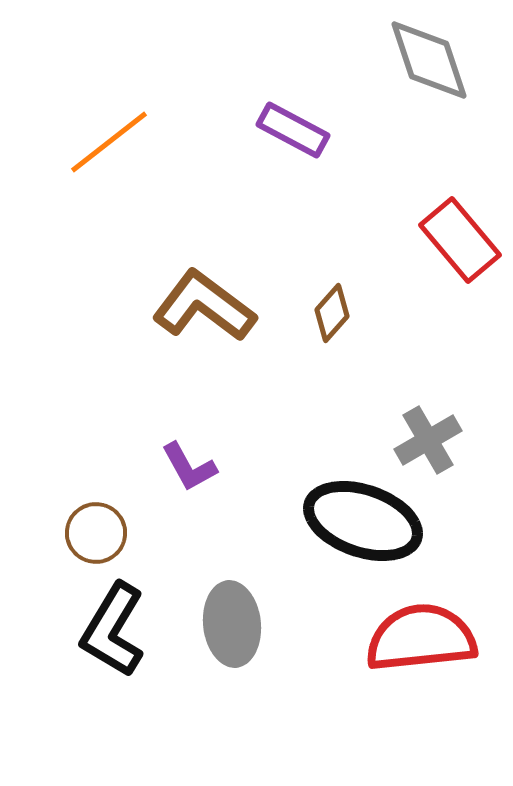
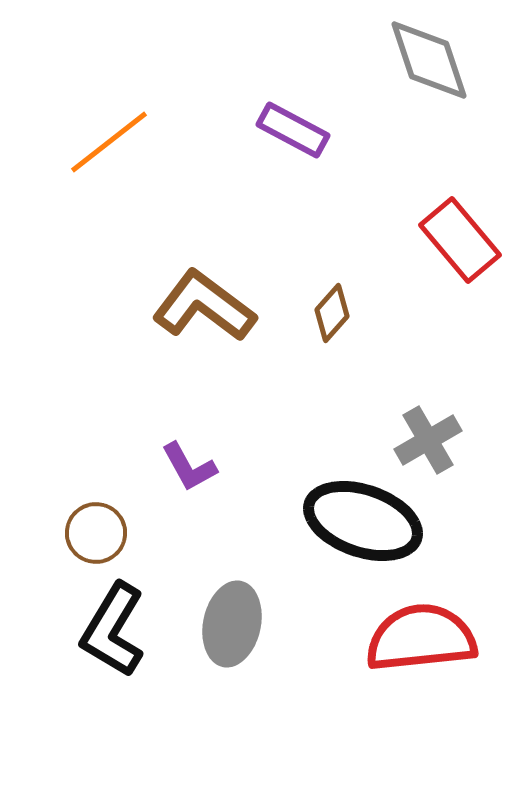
gray ellipse: rotated 18 degrees clockwise
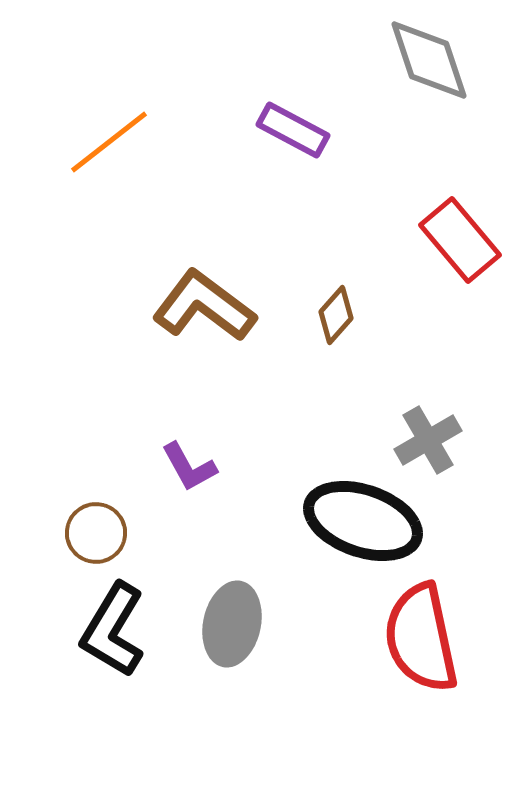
brown diamond: moved 4 px right, 2 px down
red semicircle: rotated 96 degrees counterclockwise
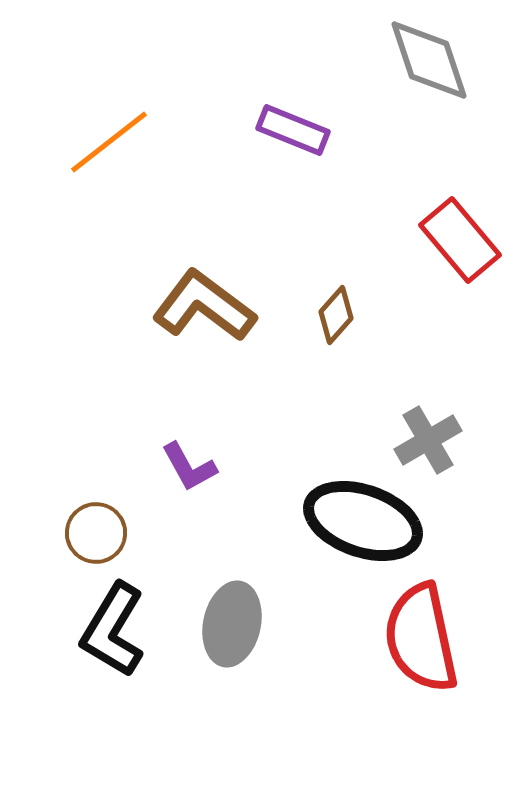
purple rectangle: rotated 6 degrees counterclockwise
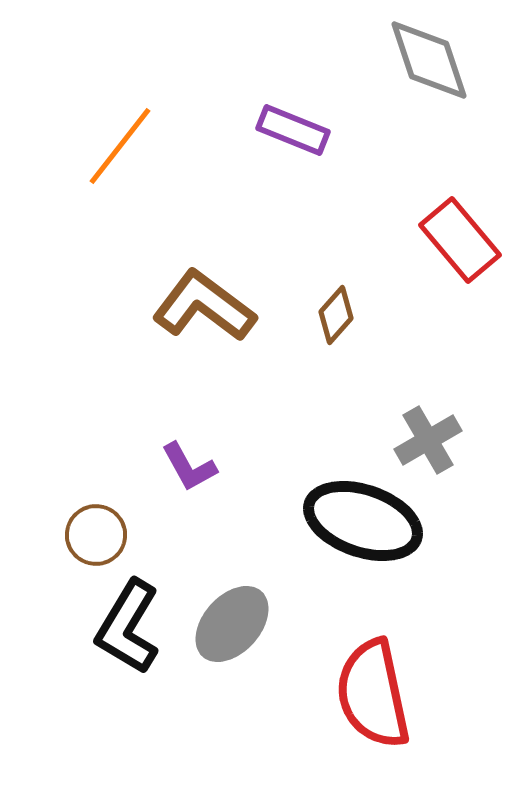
orange line: moved 11 px right, 4 px down; rotated 14 degrees counterclockwise
brown circle: moved 2 px down
gray ellipse: rotated 30 degrees clockwise
black L-shape: moved 15 px right, 3 px up
red semicircle: moved 48 px left, 56 px down
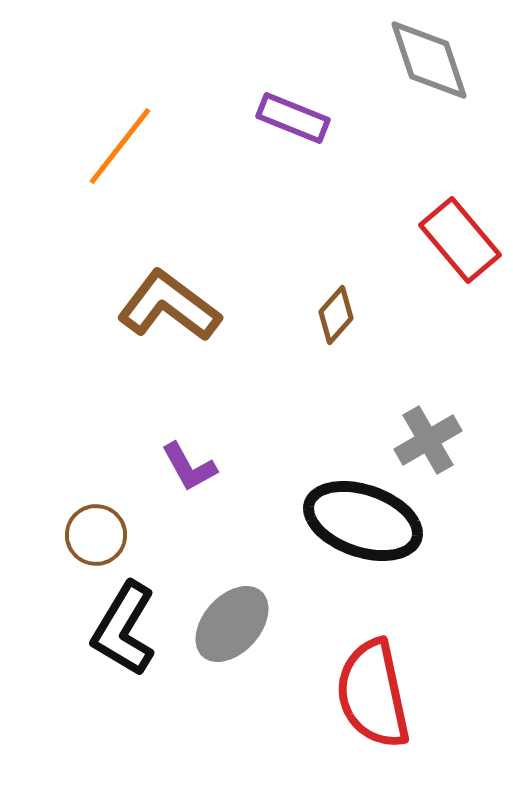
purple rectangle: moved 12 px up
brown L-shape: moved 35 px left
black L-shape: moved 4 px left, 2 px down
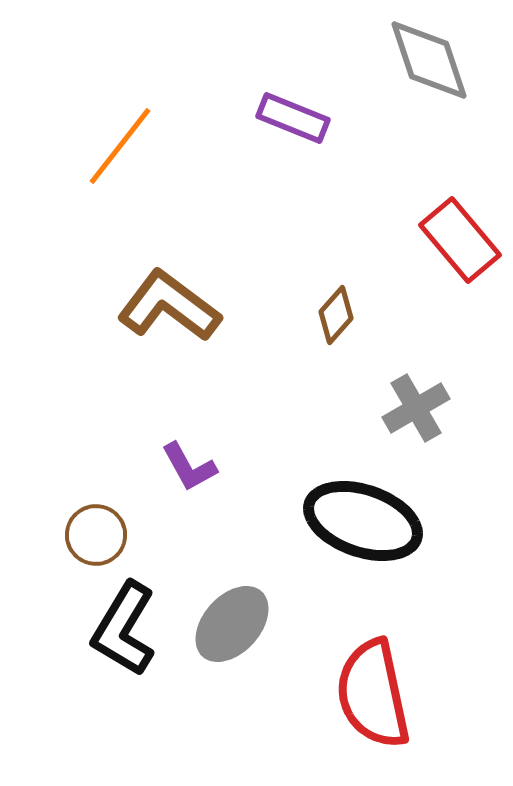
gray cross: moved 12 px left, 32 px up
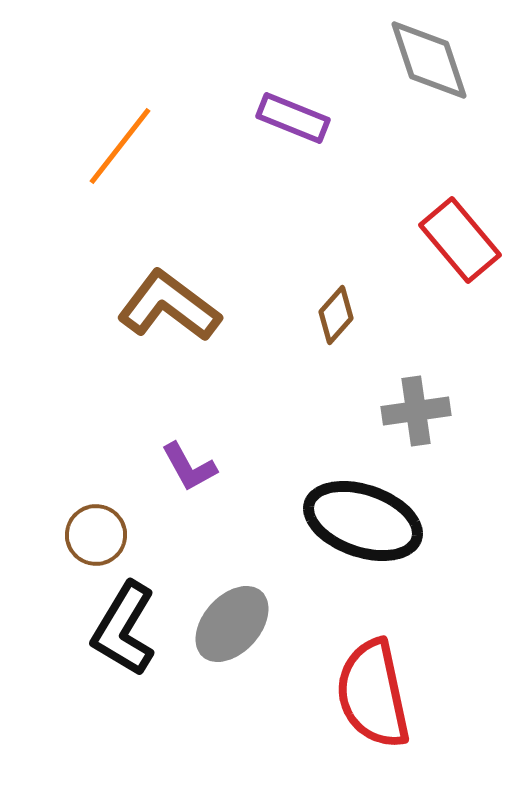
gray cross: moved 3 px down; rotated 22 degrees clockwise
